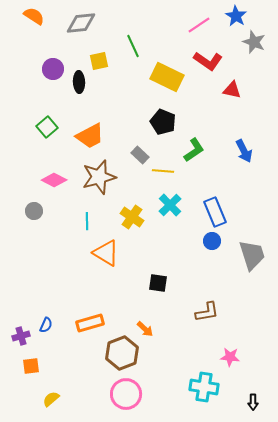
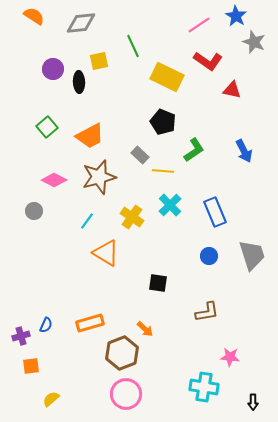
cyan line at (87, 221): rotated 36 degrees clockwise
blue circle at (212, 241): moved 3 px left, 15 px down
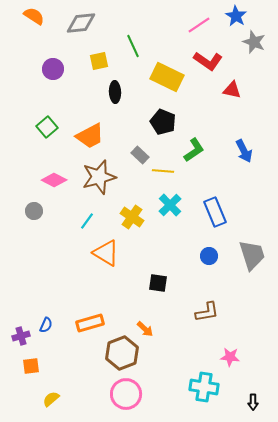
black ellipse at (79, 82): moved 36 px right, 10 px down
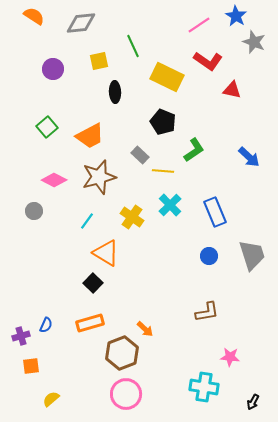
blue arrow at (244, 151): moved 5 px right, 6 px down; rotated 20 degrees counterclockwise
black square at (158, 283): moved 65 px left; rotated 36 degrees clockwise
black arrow at (253, 402): rotated 28 degrees clockwise
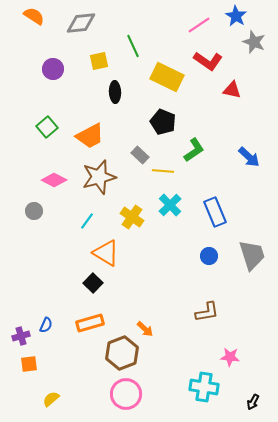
orange square at (31, 366): moved 2 px left, 2 px up
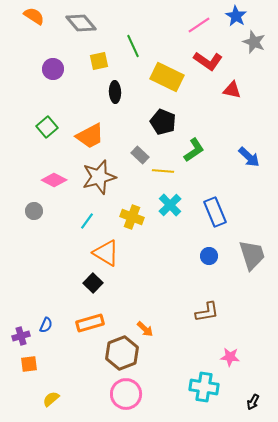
gray diamond at (81, 23): rotated 56 degrees clockwise
yellow cross at (132, 217): rotated 15 degrees counterclockwise
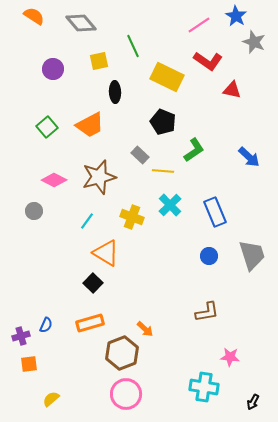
orange trapezoid at (90, 136): moved 11 px up
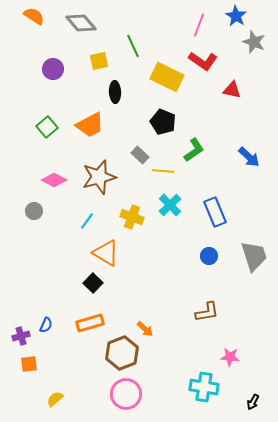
pink line at (199, 25): rotated 35 degrees counterclockwise
red L-shape at (208, 61): moved 5 px left
gray trapezoid at (252, 255): moved 2 px right, 1 px down
yellow semicircle at (51, 399): moved 4 px right
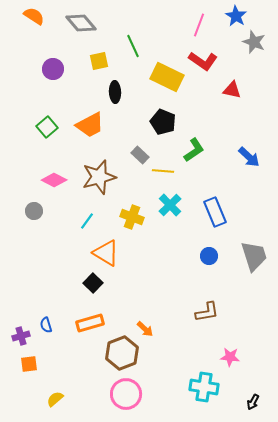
blue semicircle at (46, 325): rotated 140 degrees clockwise
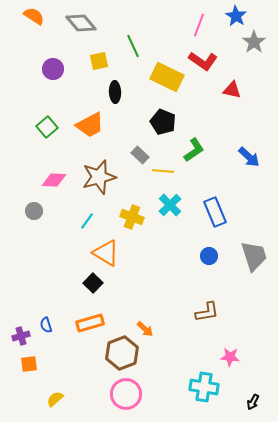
gray star at (254, 42): rotated 15 degrees clockwise
pink diamond at (54, 180): rotated 25 degrees counterclockwise
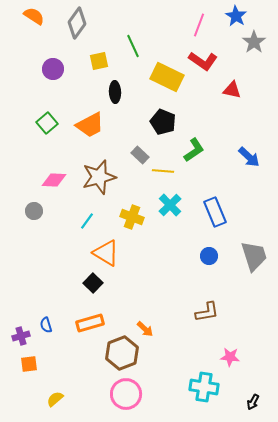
gray diamond at (81, 23): moved 4 px left; rotated 76 degrees clockwise
green square at (47, 127): moved 4 px up
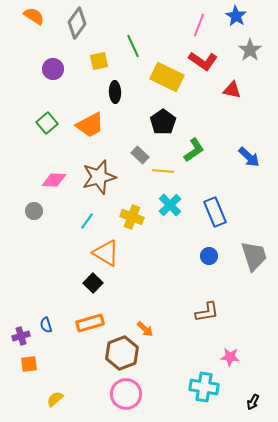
gray star at (254, 42): moved 4 px left, 8 px down
black pentagon at (163, 122): rotated 15 degrees clockwise
